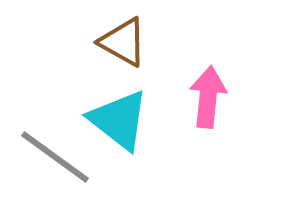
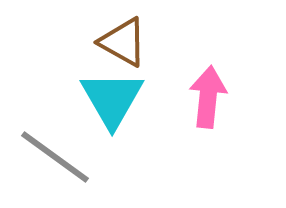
cyan triangle: moved 7 px left, 21 px up; rotated 22 degrees clockwise
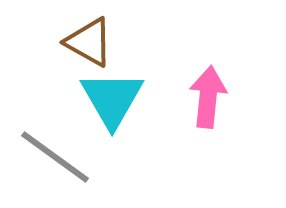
brown triangle: moved 34 px left
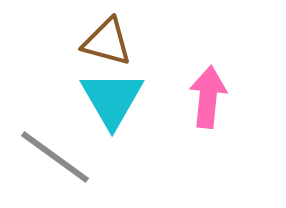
brown triangle: moved 18 px right; rotated 14 degrees counterclockwise
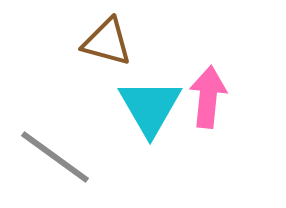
cyan triangle: moved 38 px right, 8 px down
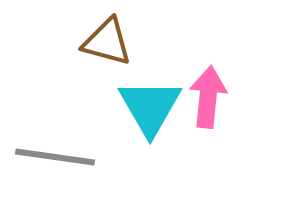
gray line: rotated 28 degrees counterclockwise
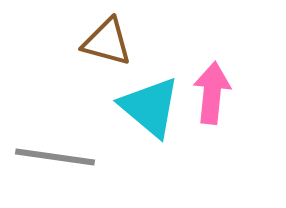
pink arrow: moved 4 px right, 4 px up
cyan triangle: rotated 20 degrees counterclockwise
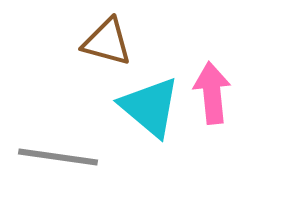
pink arrow: rotated 12 degrees counterclockwise
gray line: moved 3 px right
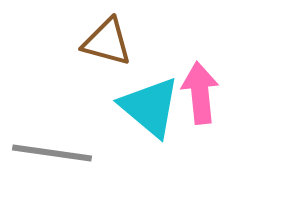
pink arrow: moved 12 px left
gray line: moved 6 px left, 4 px up
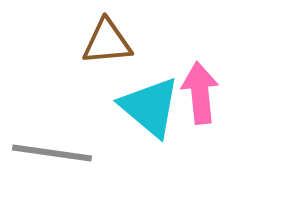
brown triangle: rotated 20 degrees counterclockwise
